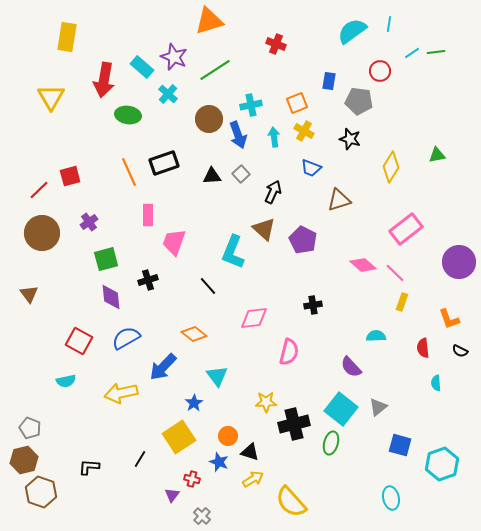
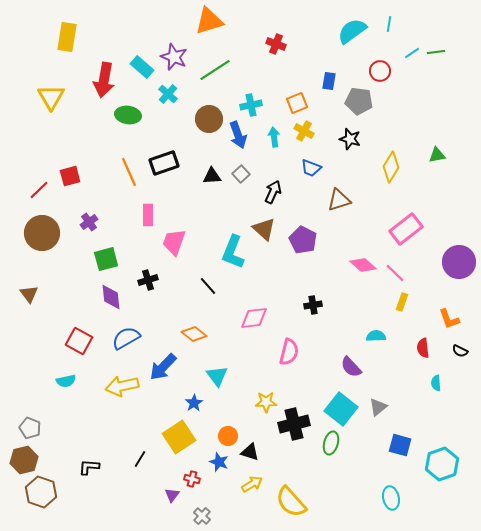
yellow arrow at (121, 393): moved 1 px right, 7 px up
yellow arrow at (253, 479): moved 1 px left, 5 px down
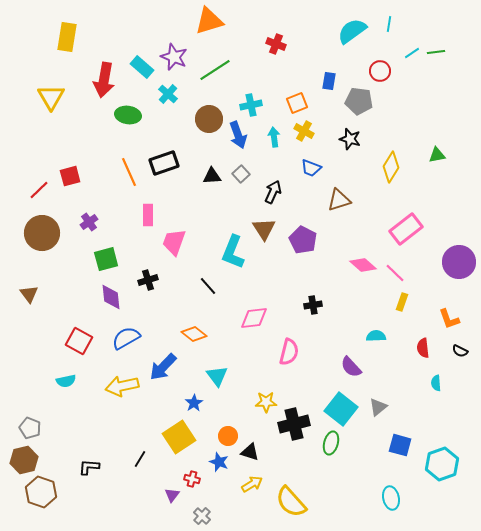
brown triangle at (264, 229): rotated 15 degrees clockwise
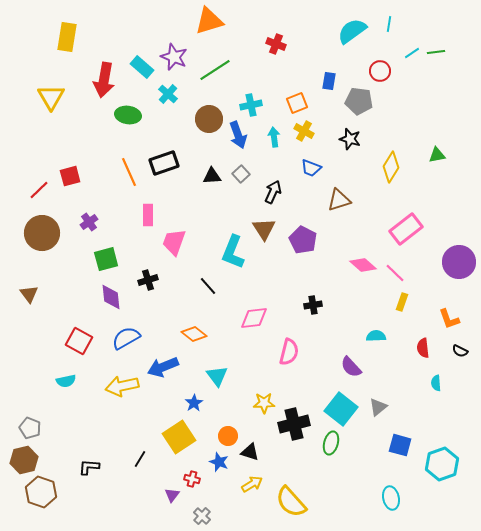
blue arrow at (163, 367): rotated 24 degrees clockwise
yellow star at (266, 402): moved 2 px left, 1 px down
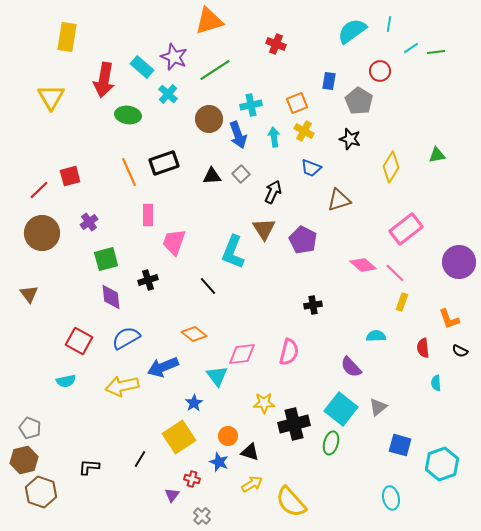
cyan line at (412, 53): moved 1 px left, 5 px up
gray pentagon at (359, 101): rotated 24 degrees clockwise
pink diamond at (254, 318): moved 12 px left, 36 px down
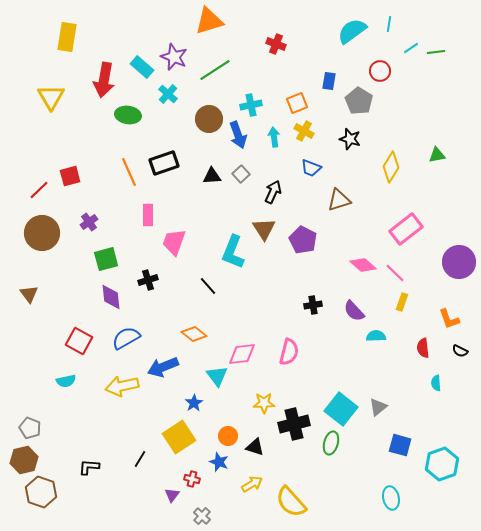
purple semicircle at (351, 367): moved 3 px right, 56 px up
black triangle at (250, 452): moved 5 px right, 5 px up
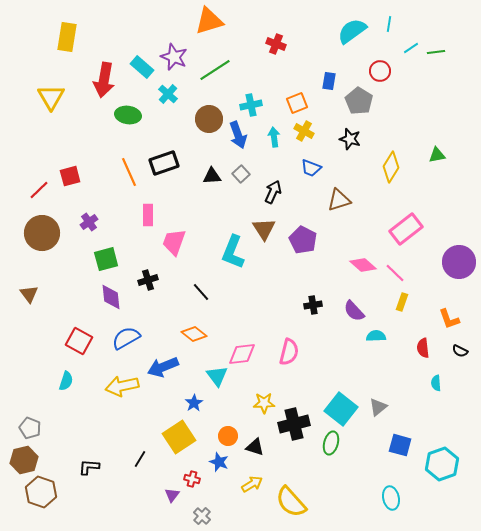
black line at (208, 286): moved 7 px left, 6 px down
cyan semicircle at (66, 381): rotated 60 degrees counterclockwise
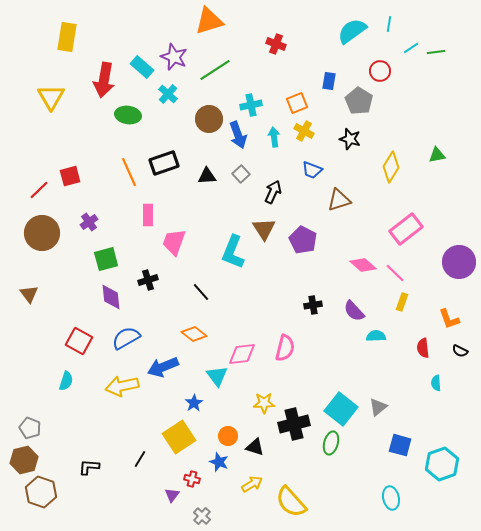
blue trapezoid at (311, 168): moved 1 px right, 2 px down
black triangle at (212, 176): moved 5 px left
pink semicircle at (289, 352): moved 4 px left, 4 px up
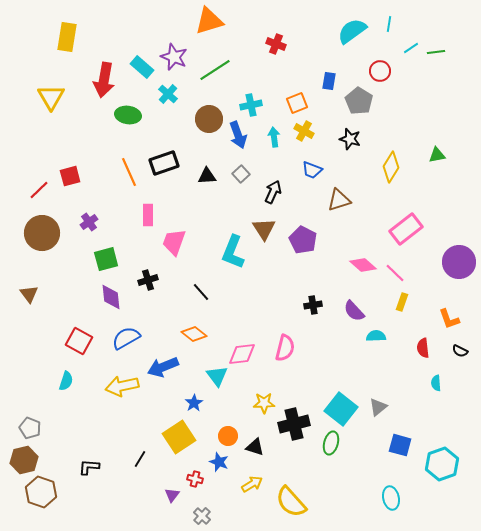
red cross at (192, 479): moved 3 px right
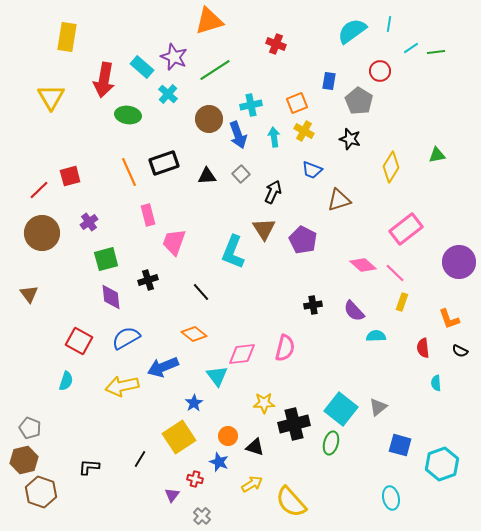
pink rectangle at (148, 215): rotated 15 degrees counterclockwise
